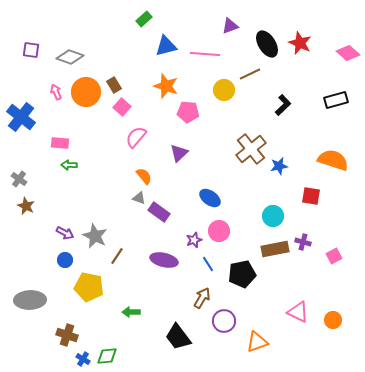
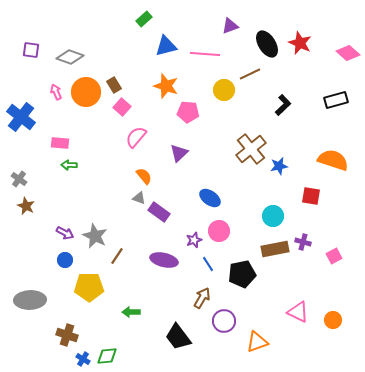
yellow pentagon at (89, 287): rotated 12 degrees counterclockwise
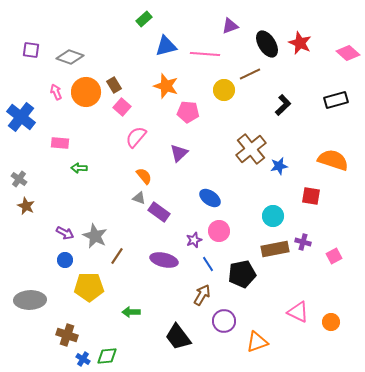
green arrow at (69, 165): moved 10 px right, 3 px down
brown arrow at (202, 298): moved 3 px up
orange circle at (333, 320): moved 2 px left, 2 px down
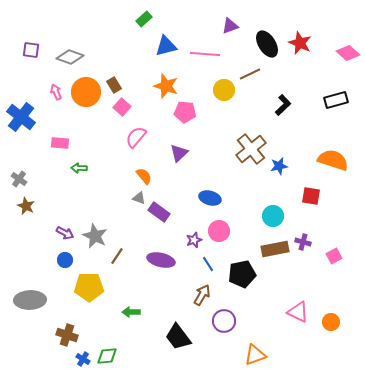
pink pentagon at (188, 112): moved 3 px left
blue ellipse at (210, 198): rotated 20 degrees counterclockwise
purple ellipse at (164, 260): moved 3 px left
orange triangle at (257, 342): moved 2 px left, 13 px down
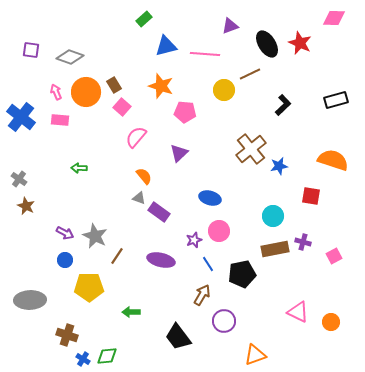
pink diamond at (348, 53): moved 14 px left, 35 px up; rotated 40 degrees counterclockwise
orange star at (166, 86): moved 5 px left
pink rectangle at (60, 143): moved 23 px up
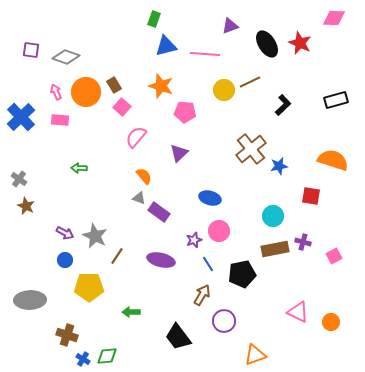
green rectangle at (144, 19): moved 10 px right; rotated 28 degrees counterclockwise
gray diamond at (70, 57): moved 4 px left
brown line at (250, 74): moved 8 px down
blue cross at (21, 117): rotated 8 degrees clockwise
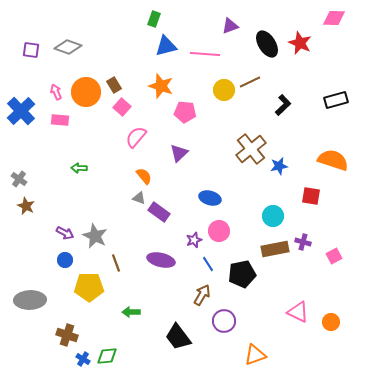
gray diamond at (66, 57): moved 2 px right, 10 px up
blue cross at (21, 117): moved 6 px up
brown line at (117, 256): moved 1 px left, 7 px down; rotated 54 degrees counterclockwise
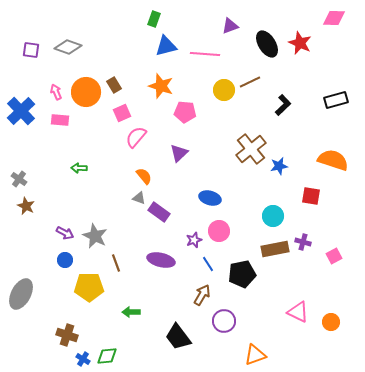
pink square at (122, 107): moved 6 px down; rotated 24 degrees clockwise
gray ellipse at (30, 300): moved 9 px left, 6 px up; rotated 60 degrees counterclockwise
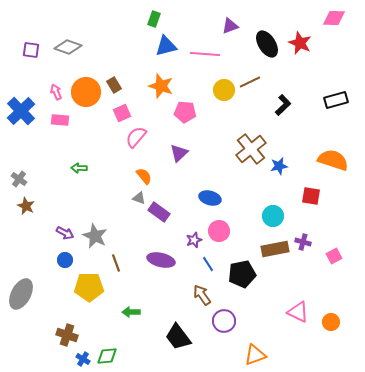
brown arrow at (202, 295): rotated 65 degrees counterclockwise
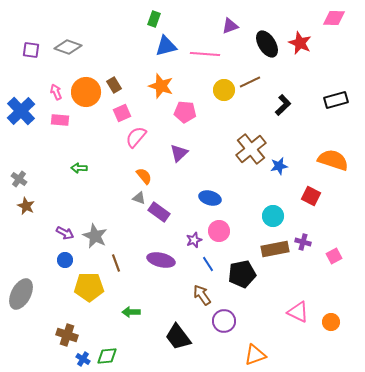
red square at (311, 196): rotated 18 degrees clockwise
